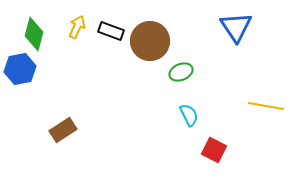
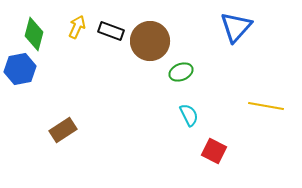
blue triangle: rotated 16 degrees clockwise
red square: moved 1 px down
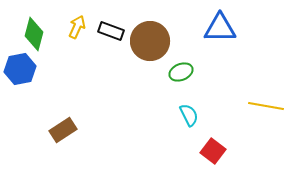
blue triangle: moved 16 px left, 1 px down; rotated 48 degrees clockwise
red square: moved 1 px left; rotated 10 degrees clockwise
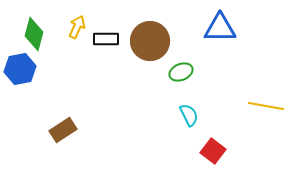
black rectangle: moved 5 px left, 8 px down; rotated 20 degrees counterclockwise
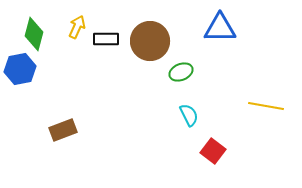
brown rectangle: rotated 12 degrees clockwise
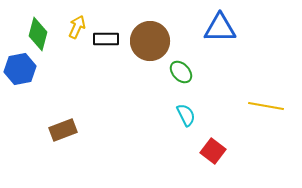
green diamond: moved 4 px right
green ellipse: rotated 70 degrees clockwise
cyan semicircle: moved 3 px left
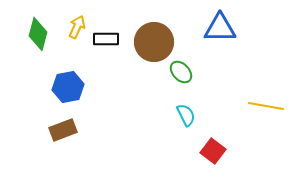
brown circle: moved 4 px right, 1 px down
blue hexagon: moved 48 px right, 18 px down
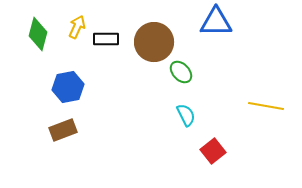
blue triangle: moved 4 px left, 6 px up
red square: rotated 15 degrees clockwise
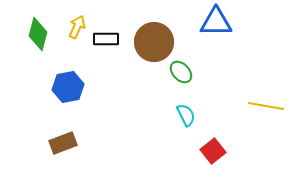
brown rectangle: moved 13 px down
